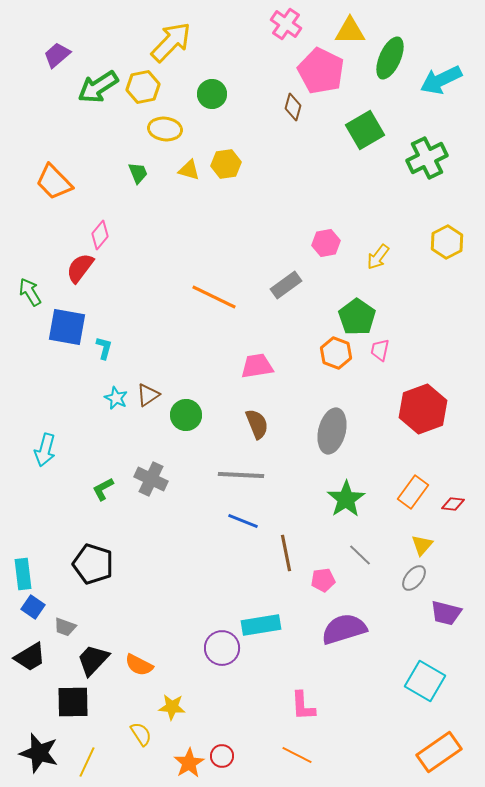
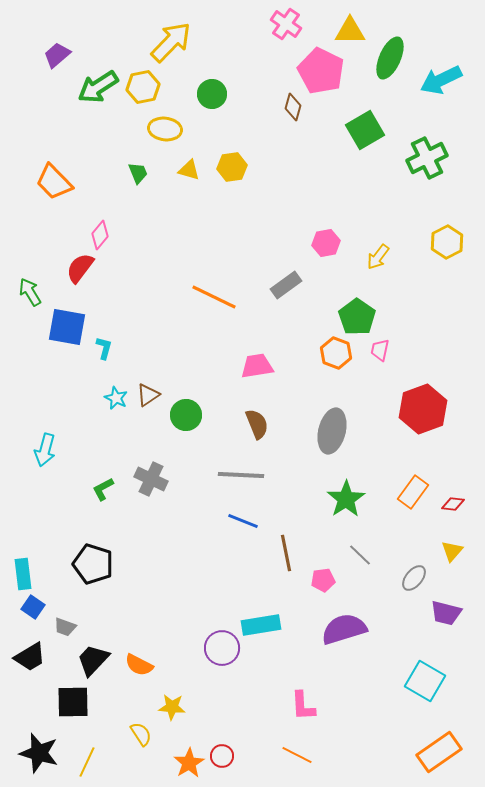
yellow hexagon at (226, 164): moved 6 px right, 3 px down
yellow triangle at (422, 545): moved 30 px right, 6 px down
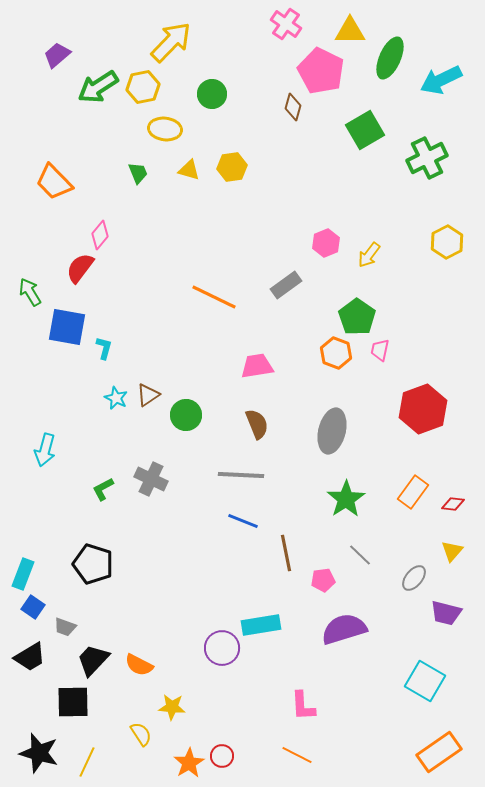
pink hexagon at (326, 243): rotated 12 degrees counterclockwise
yellow arrow at (378, 257): moved 9 px left, 2 px up
cyan rectangle at (23, 574): rotated 28 degrees clockwise
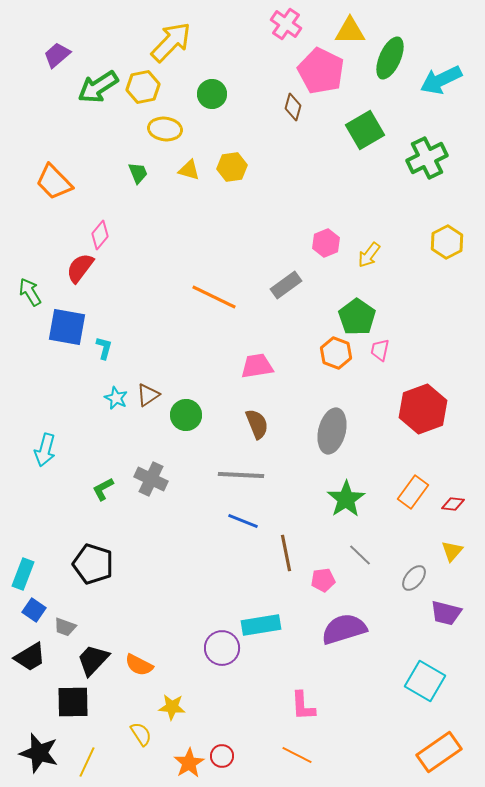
blue square at (33, 607): moved 1 px right, 3 px down
